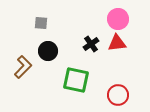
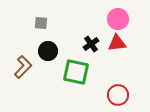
green square: moved 8 px up
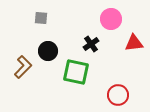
pink circle: moved 7 px left
gray square: moved 5 px up
red triangle: moved 17 px right
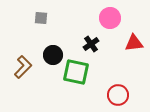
pink circle: moved 1 px left, 1 px up
black circle: moved 5 px right, 4 px down
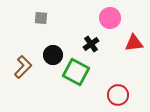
green square: rotated 16 degrees clockwise
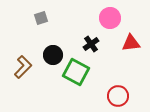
gray square: rotated 24 degrees counterclockwise
red triangle: moved 3 px left
red circle: moved 1 px down
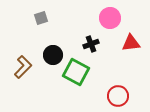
black cross: rotated 14 degrees clockwise
